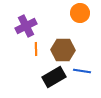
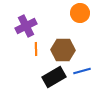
blue line: rotated 24 degrees counterclockwise
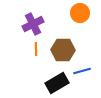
purple cross: moved 7 px right, 2 px up
black rectangle: moved 3 px right, 6 px down
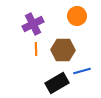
orange circle: moved 3 px left, 3 px down
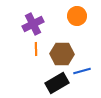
brown hexagon: moved 1 px left, 4 px down
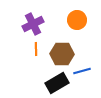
orange circle: moved 4 px down
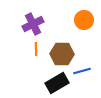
orange circle: moved 7 px right
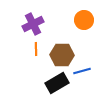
brown hexagon: moved 1 px down
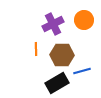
purple cross: moved 20 px right
